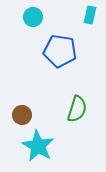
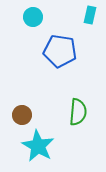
green semicircle: moved 1 px right, 3 px down; rotated 12 degrees counterclockwise
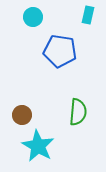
cyan rectangle: moved 2 px left
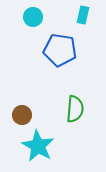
cyan rectangle: moved 5 px left
blue pentagon: moved 1 px up
green semicircle: moved 3 px left, 3 px up
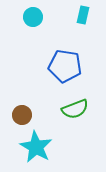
blue pentagon: moved 5 px right, 16 px down
green semicircle: rotated 64 degrees clockwise
cyan star: moved 2 px left, 1 px down
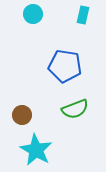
cyan circle: moved 3 px up
cyan star: moved 3 px down
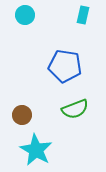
cyan circle: moved 8 px left, 1 px down
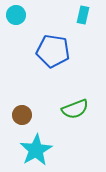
cyan circle: moved 9 px left
blue pentagon: moved 12 px left, 15 px up
cyan star: rotated 12 degrees clockwise
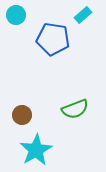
cyan rectangle: rotated 36 degrees clockwise
blue pentagon: moved 12 px up
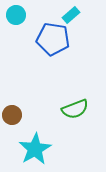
cyan rectangle: moved 12 px left
brown circle: moved 10 px left
cyan star: moved 1 px left, 1 px up
